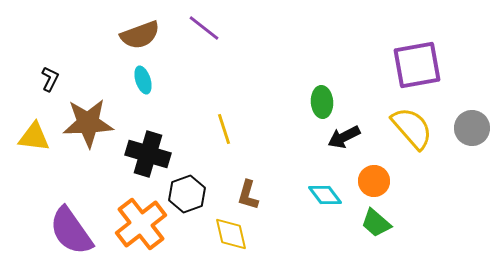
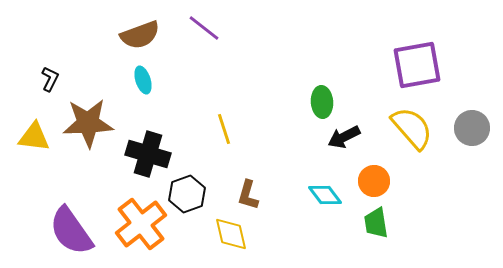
green trapezoid: rotated 40 degrees clockwise
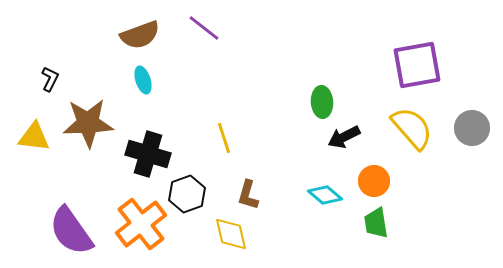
yellow line: moved 9 px down
cyan diamond: rotated 12 degrees counterclockwise
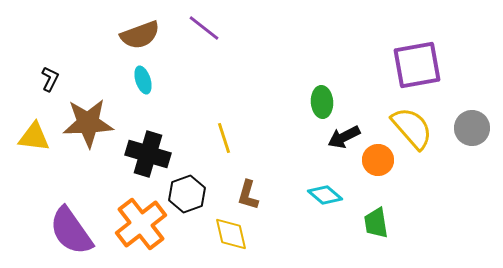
orange circle: moved 4 px right, 21 px up
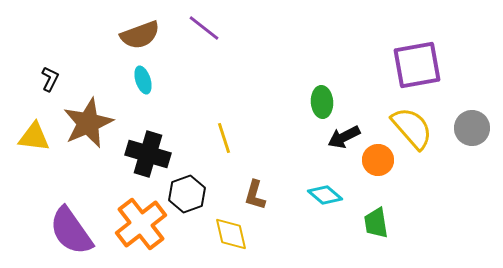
brown star: rotated 21 degrees counterclockwise
brown L-shape: moved 7 px right
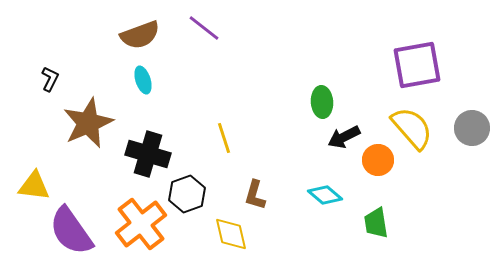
yellow triangle: moved 49 px down
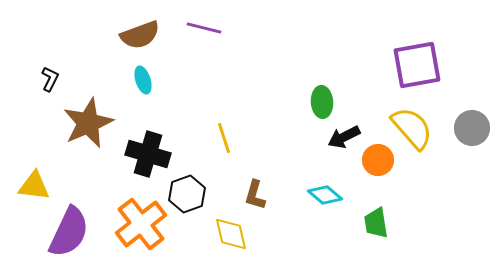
purple line: rotated 24 degrees counterclockwise
purple semicircle: moved 2 px left, 1 px down; rotated 120 degrees counterclockwise
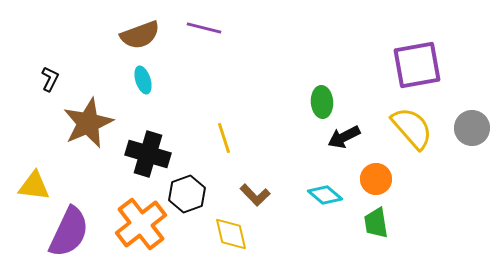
orange circle: moved 2 px left, 19 px down
brown L-shape: rotated 60 degrees counterclockwise
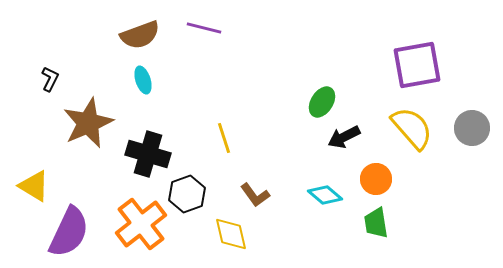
green ellipse: rotated 36 degrees clockwise
yellow triangle: rotated 24 degrees clockwise
brown L-shape: rotated 8 degrees clockwise
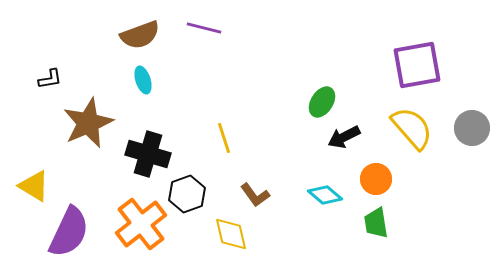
black L-shape: rotated 55 degrees clockwise
